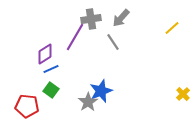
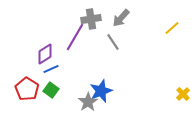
red pentagon: moved 17 px up; rotated 25 degrees clockwise
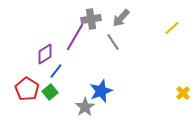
blue line: moved 5 px right, 2 px down; rotated 28 degrees counterclockwise
green square: moved 1 px left, 2 px down; rotated 14 degrees clockwise
yellow cross: moved 1 px up
gray star: moved 3 px left, 5 px down
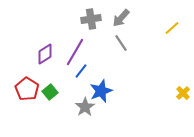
purple line: moved 15 px down
gray line: moved 8 px right, 1 px down
blue line: moved 25 px right
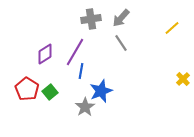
blue line: rotated 28 degrees counterclockwise
yellow cross: moved 14 px up
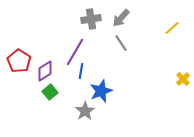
purple diamond: moved 17 px down
red pentagon: moved 8 px left, 28 px up
gray star: moved 4 px down
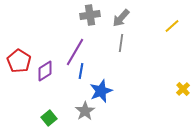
gray cross: moved 1 px left, 4 px up
yellow line: moved 2 px up
gray line: rotated 42 degrees clockwise
yellow cross: moved 10 px down
green square: moved 1 px left, 26 px down
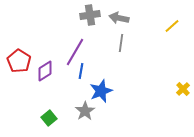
gray arrow: moved 2 px left; rotated 60 degrees clockwise
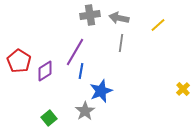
yellow line: moved 14 px left, 1 px up
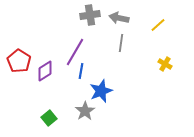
yellow cross: moved 18 px left, 25 px up; rotated 16 degrees counterclockwise
